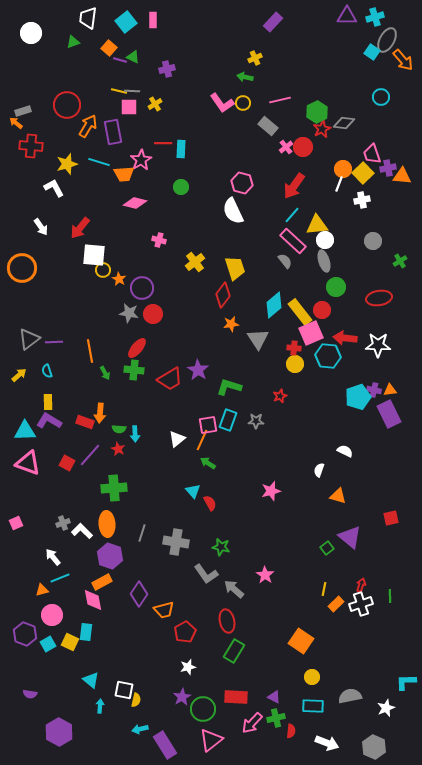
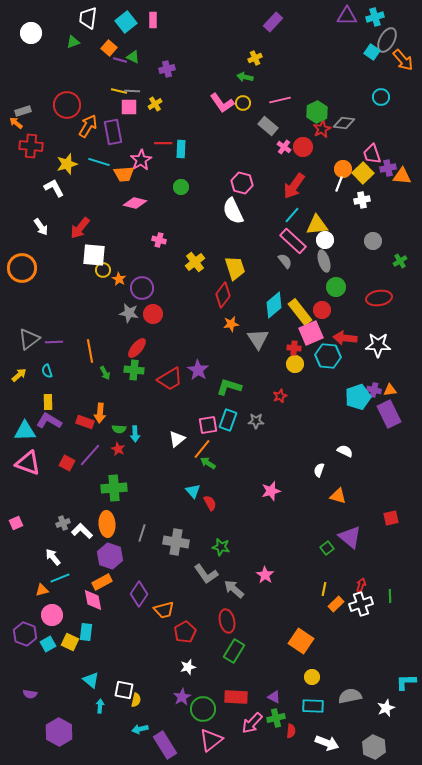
pink cross at (286, 147): moved 2 px left; rotated 16 degrees counterclockwise
orange line at (202, 440): moved 9 px down; rotated 15 degrees clockwise
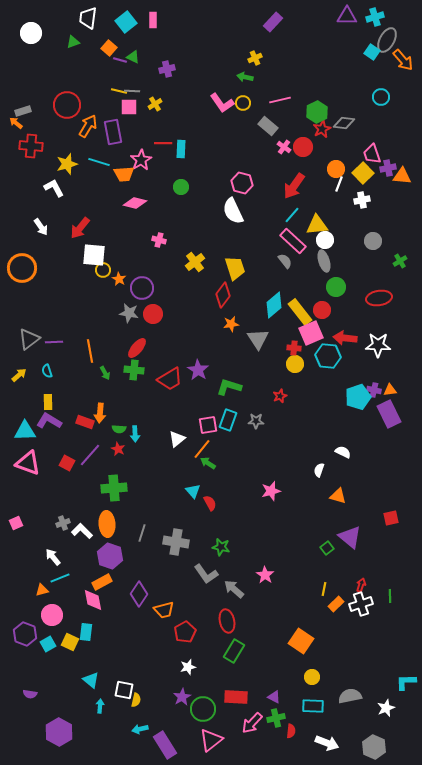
orange circle at (343, 169): moved 7 px left
white semicircle at (345, 451): moved 2 px left, 1 px down
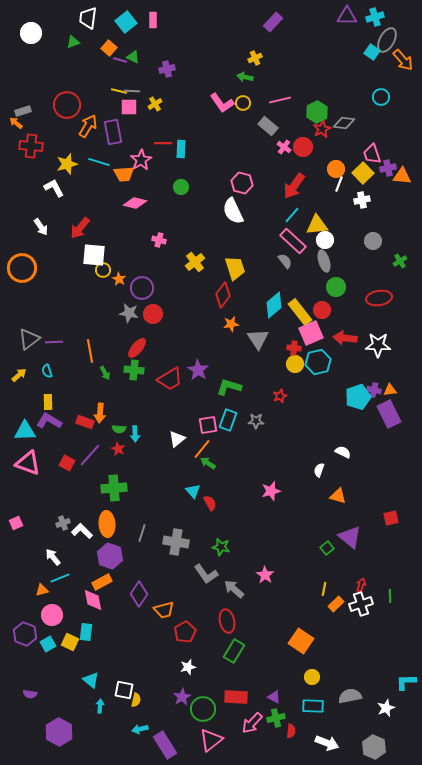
cyan hexagon at (328, 356): moved 10 px left, 6 px down; rotated 20 degrees counterclockwise
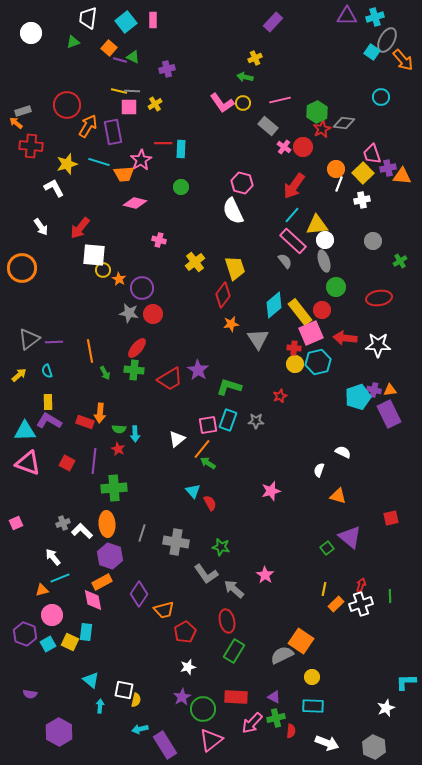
purple line at (90, 455): moved 4 px right, 6 px down; rotated 35 degrees counterclockwise
gray semicircle at (350, 696): moved 68 px left, 41 px up; rotated 15 degrees counterclockwise
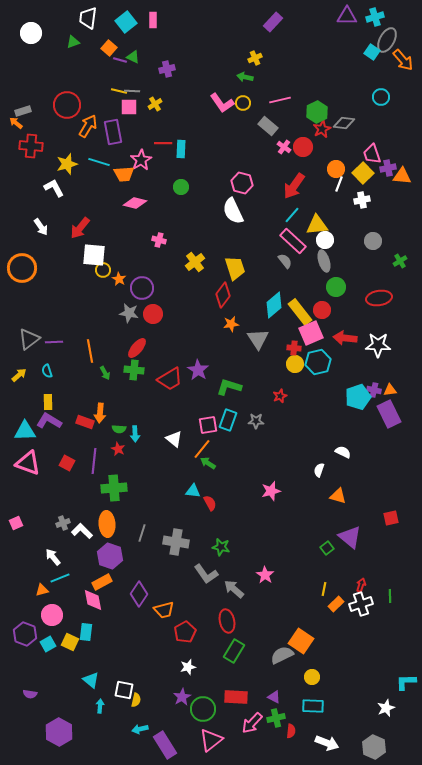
white triangle at (177, 439): moved 3 px left; rotated 42 degrees counterclockwise
cyan triangle at (193, 491): rotated 42 degrees counterclockwise
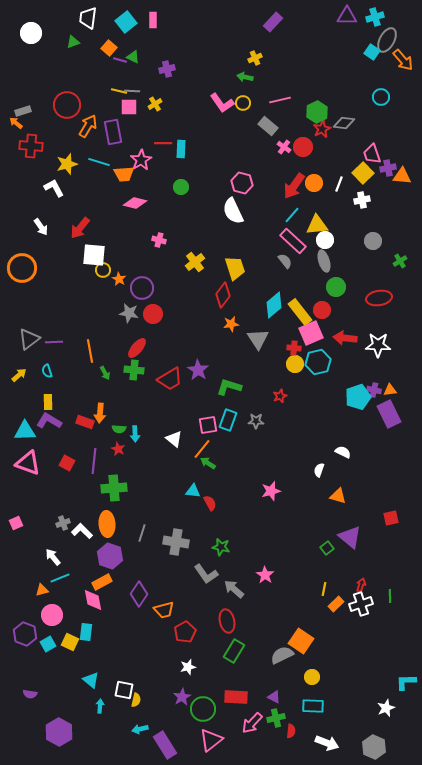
orange circle at (336, 169): moved 22 px left, 14 px down
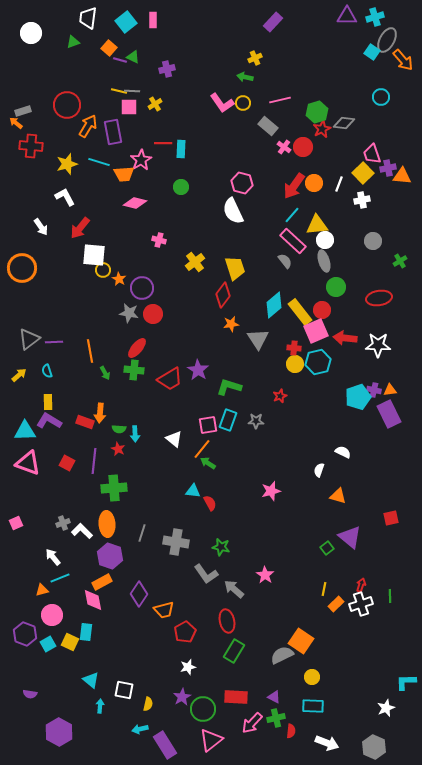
green hexagon at (317, 112): rotated 10 degrees clockwise
white L-shape at (54, 188): moved 11 px right, 9 px down
pink square at (311, 333): moved 5 px right, 2 px up
yellow semicircle at (136, 700): moved 12 px right, 4 px down
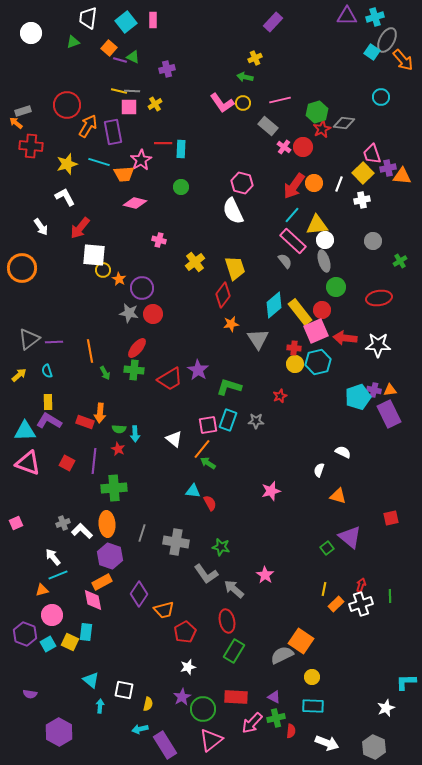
cyan line at (60, 578): moved 2 px left, 3 px up
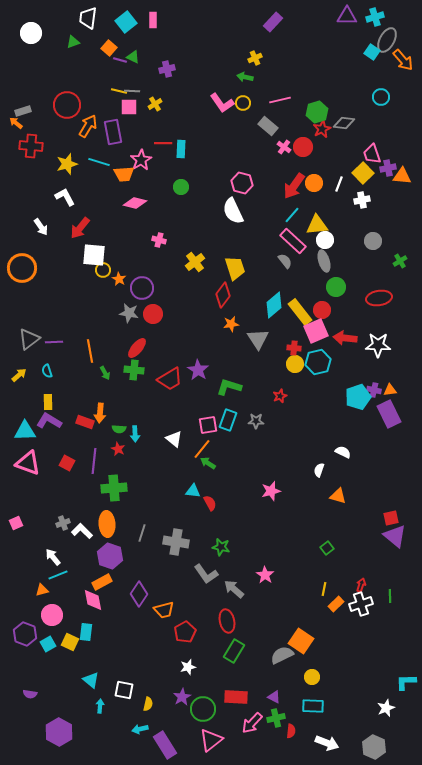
purple triangle at (350, 537): moved 45 px right, 1 px up
